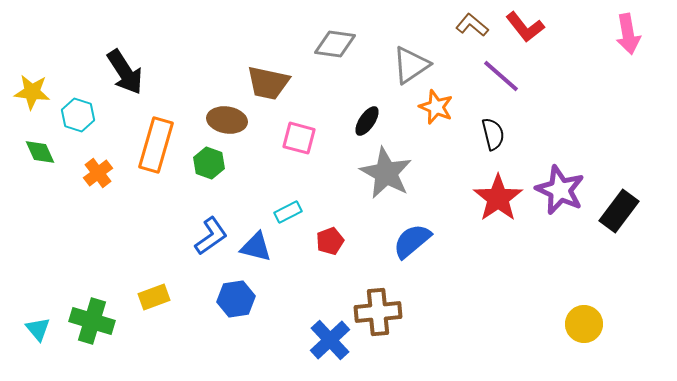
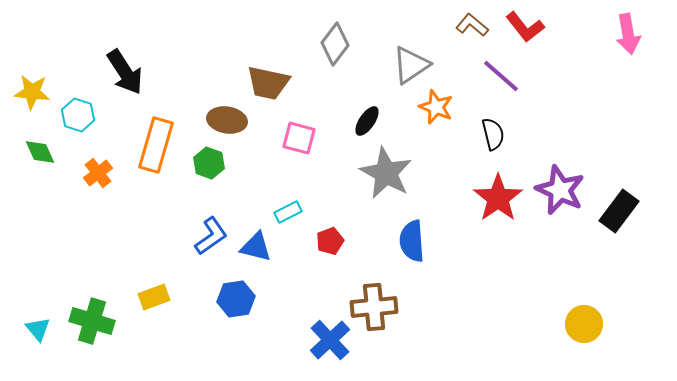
gray diamond: rotated 60 degrees counterclockwise
blue semicircle: rotated 54 degrees counterclockwise
brown cross: moved 4 px left, 5 px up
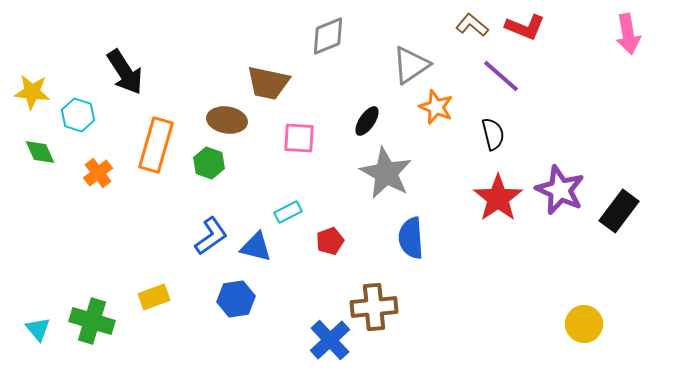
red L-shape: rotated 30 degrees counterclockwise
gray diamond: moved 7 px left, 8 px up; rotated 30 degrees clockwise
pink square: rotated 12 degrees counterclockwise
blue semicircle: moved 1 px left, 3 px up
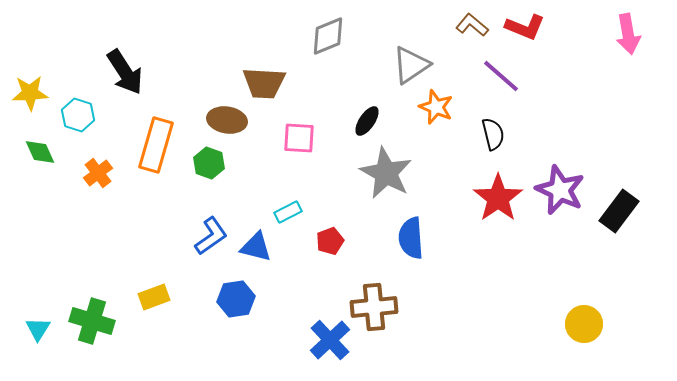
brown trapezoid: moved 4 px left; rotated 9 degrees counterclockwise
yellow star: moved 2 px left, 1 px down; rotated 9 degrees counterclockwise
cyan triangle: rotated 12 degrees clockwise
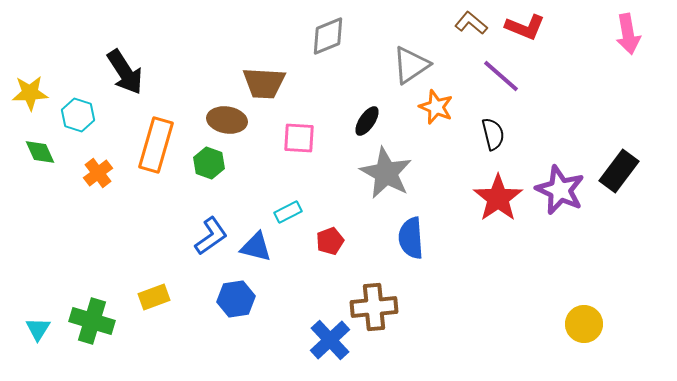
brown L-shape: moved 1 px left, 2 px up
black rectangle: moved 40 px up
